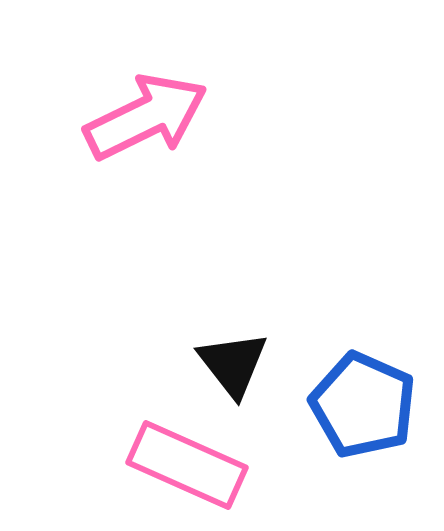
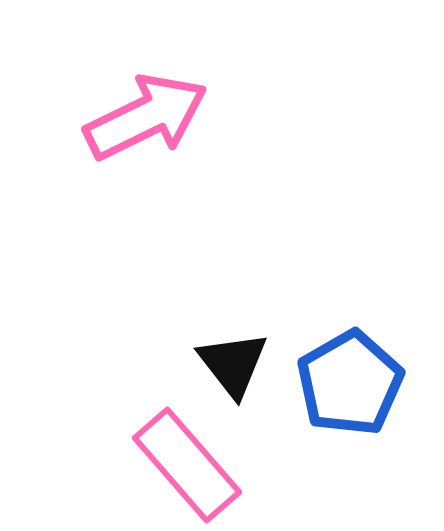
blue pentagon: moved 13 px left, 22 px up; rotated 18 degrees clockwise
pink rectangle: rotated 25 degrees clockwise
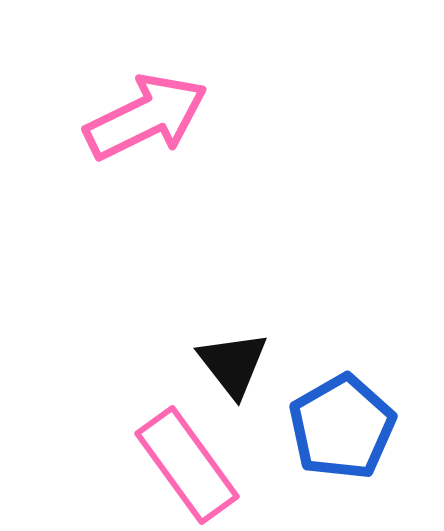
blue pentagon: moved 8 px left, 44 px down
pink rectangle: rotated 5 degrees clockwise
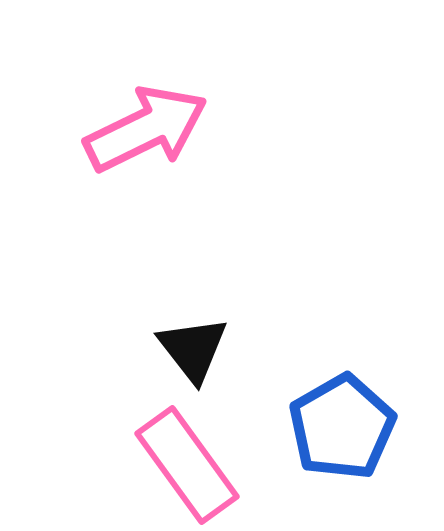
pink arrow: moved 12 px down
black triangle: moved 40 px left, 15 px up
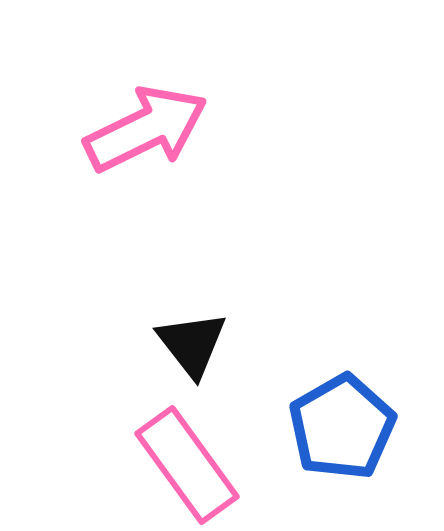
black triangle: moved 1 px left, 5 px up
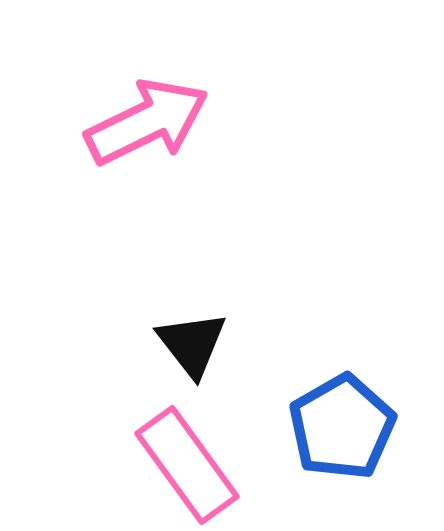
pink arrow: moved 1 px right, 7 px up
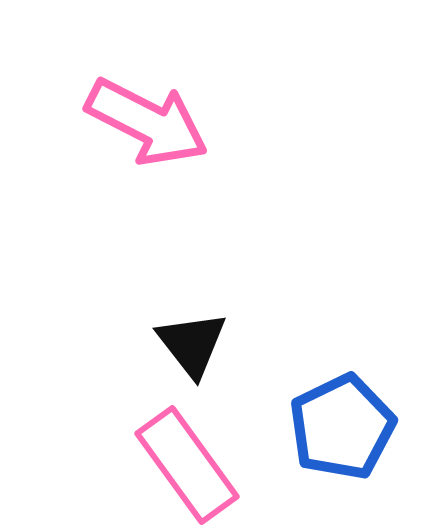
pink arrow: rotated 53 degrees clockwise
blue pentagon: rotated 4 degrees clockwise
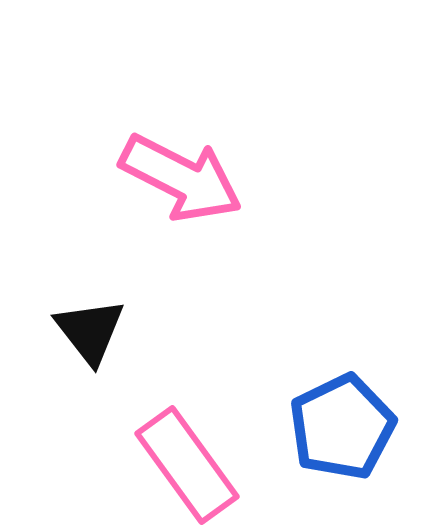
pink arrow: moved 34 px right, 56 px down
black triangle: moved 102 px left, 13 px up
